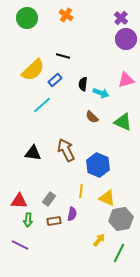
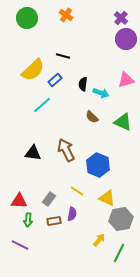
yellow line: moved 4 px left; rotated 64 degrees counterclockwise
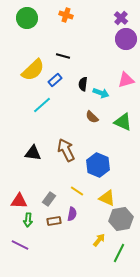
orange cross: rotated 16 degrees counterclockwise
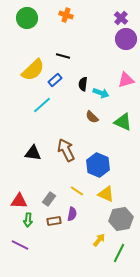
yellow triangle: moved 1 px left, 4 px up
